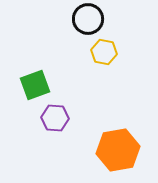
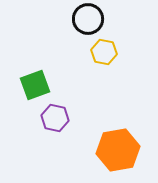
purple hexagon: rotated 8 degrees clockwise
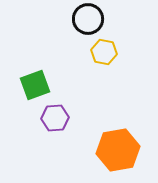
purple hexagon: rotated 16 degrees counterclockwise
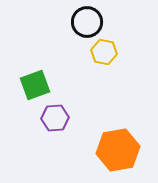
black circle: moved 1 px left, 3 px down
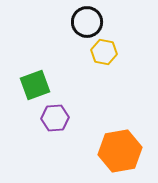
orange hexagon: moved 2 px right, 1 px down
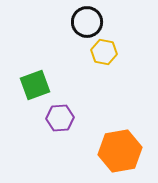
purple hexagon: moved 5 px right
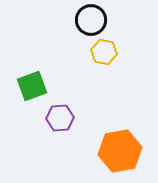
black circle: moved 4 px right, 2 px up
green square: moved 3 px left, 1 px down
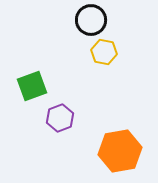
purple hexagon: rotated 16 degrees counterclockwise
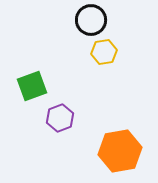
yellow hexagon: rotated 20 degrees counterclockwise
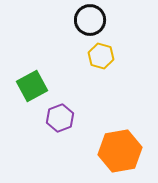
black circle: moved 1 px left
yellow hexagon: moved 3 px left, 4 px down; rotated 25 degrees clockwise
green square: rotated 8 degrees counterclockwise
